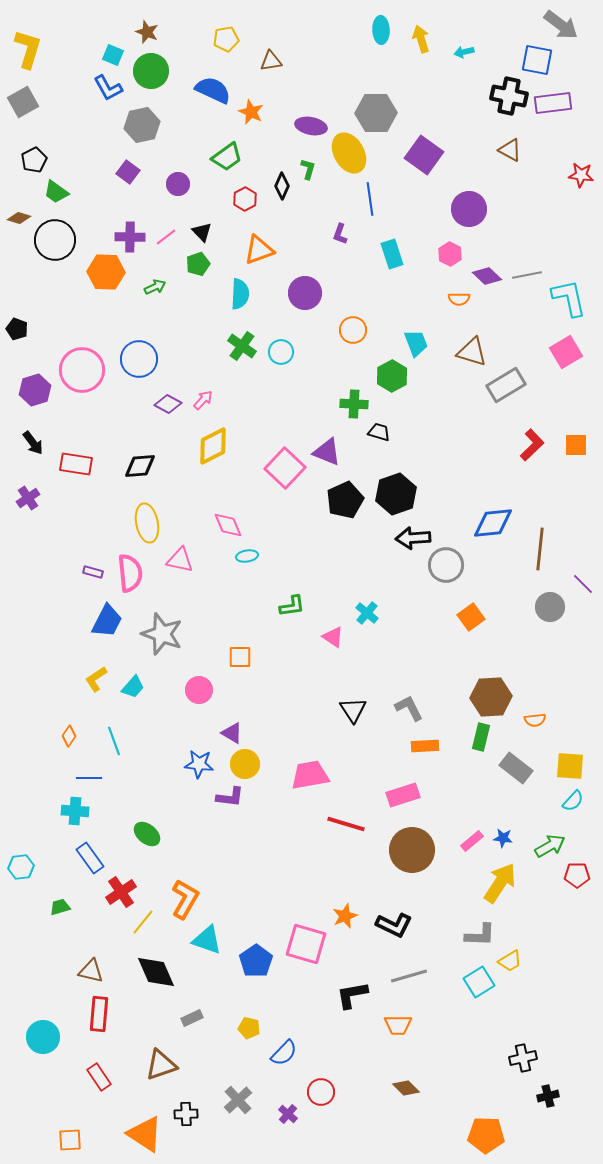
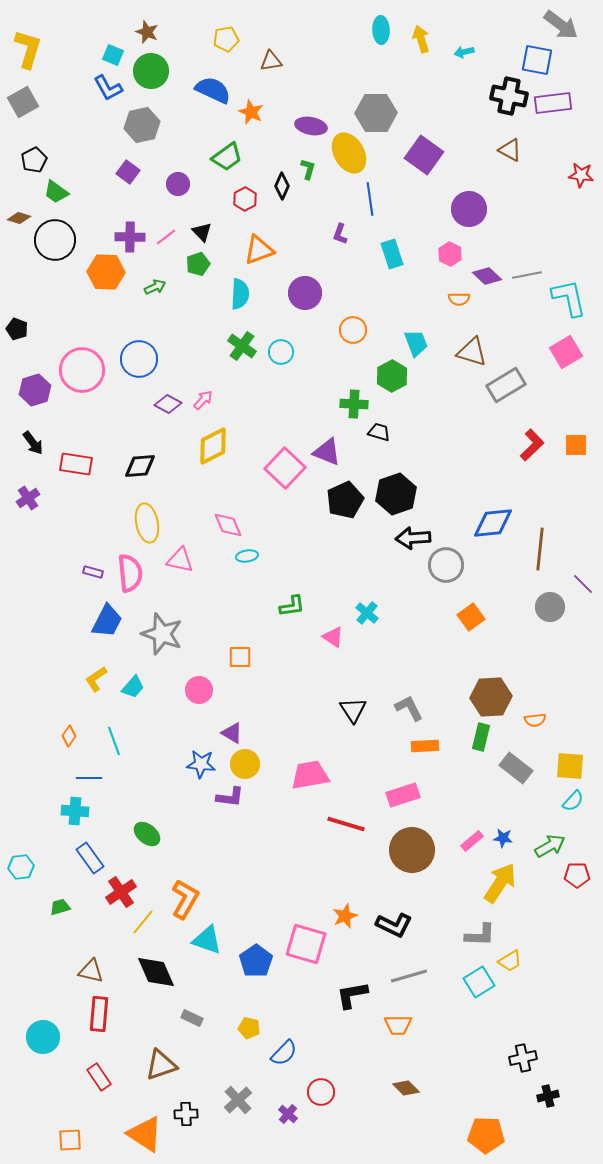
blue star at (199, 764): moved 2 px right
gray rectangle at (192, 1018): rotated 50 degrees clockwise
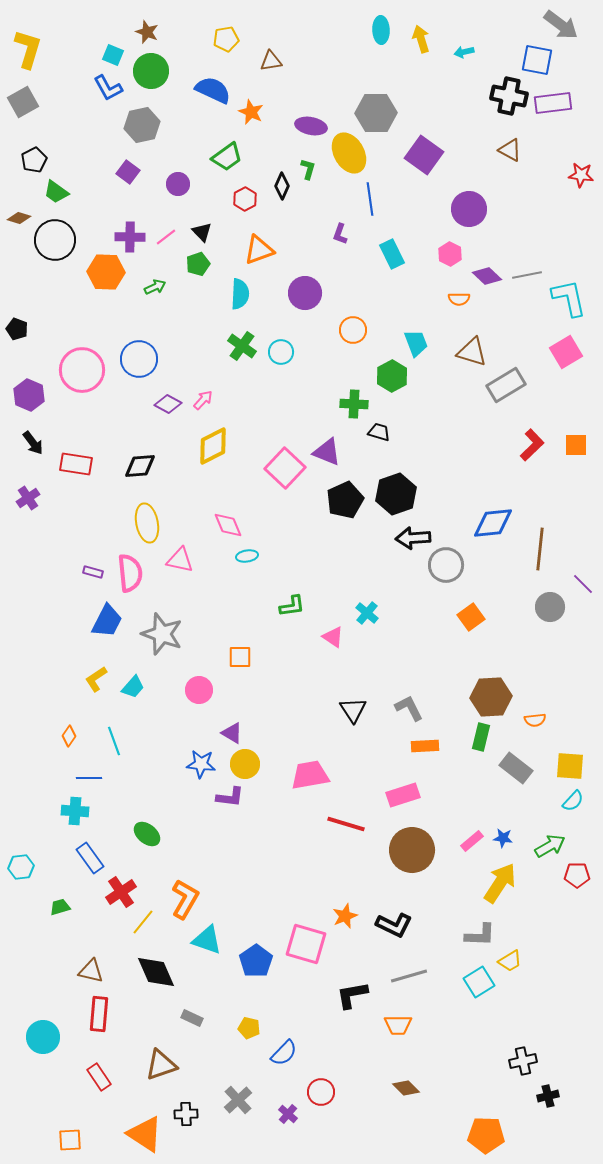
cyan rectangle at (392, 254): rotated 8 degrees counterclockwise
purple hexagon at (35, 390): moved 6 px left, 5 px down; rotated 20 degrees counterclockwise
black cross at (523, 1058): moved 3 px down
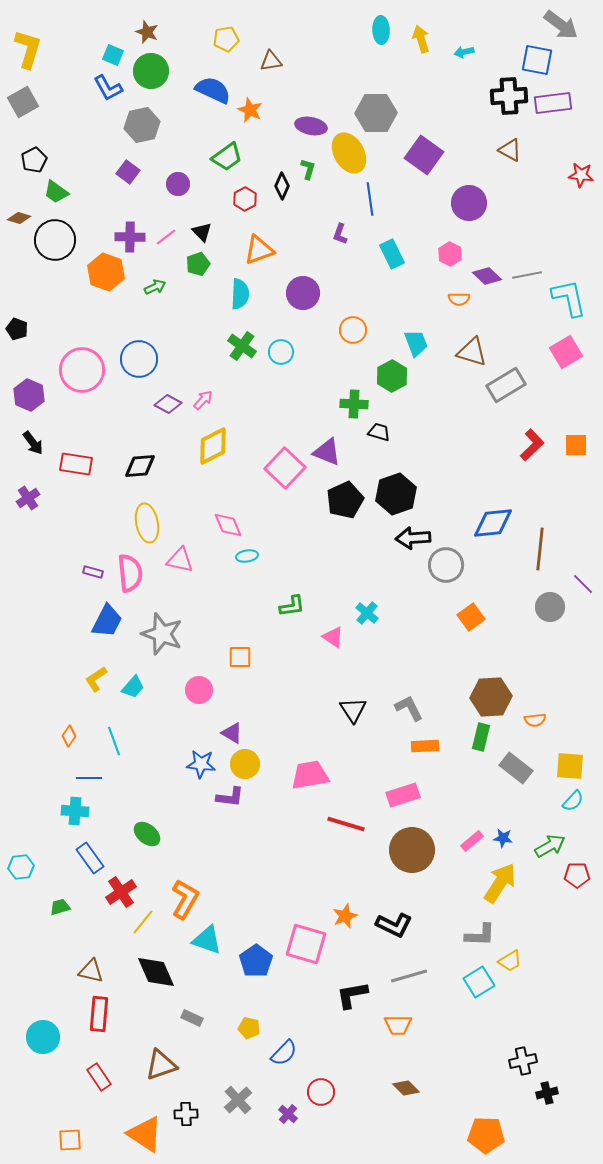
black cross at (509, 96): rotated 15 degrees counterclockwise
orange star at (251, 112): moved 1 px left, 2 px up
purple circle at (469, 209): moved 6 px up
orange hexagon at (106, 272): rotated 18 degrees clockwise
purple circle at (305, 293): moved 2 px left
black cross at (548, 1096): moved 1 px left, 3 px up
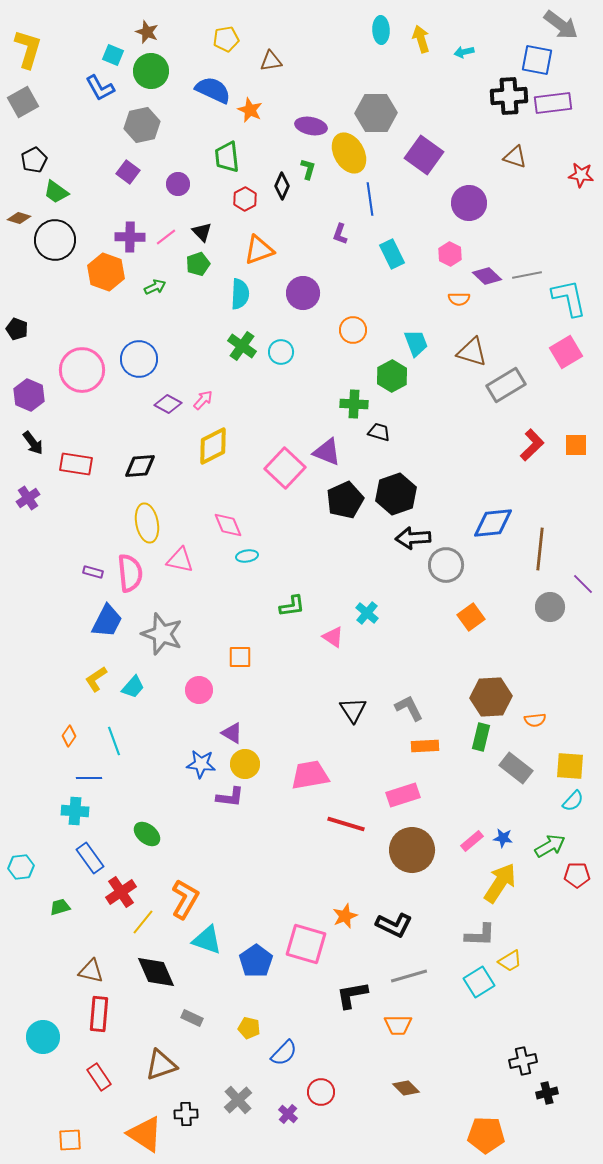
blue L-shape at (108, 88): moved 8 px left
brown triangle at (510, 150): moved 5 px right, 7 px down; rotated 10 degrees counterclockwise
green trapezoid at (227, 157): rotated 120 degrees clockwise
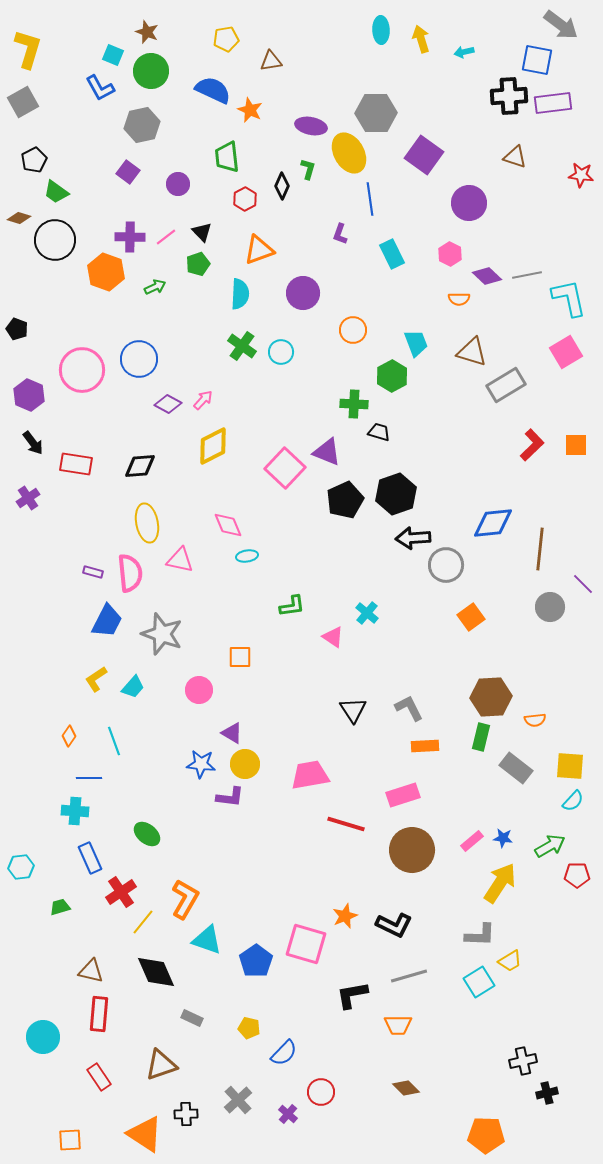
blue rectangle at (90, 858): rotated 12 degrees clockwise
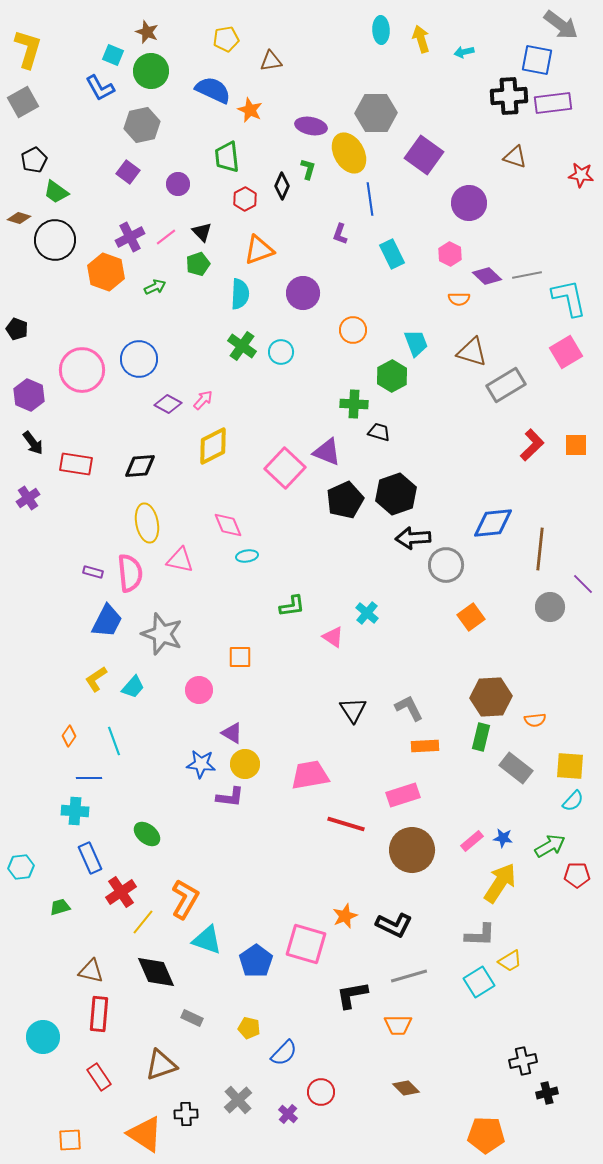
purple cross at (130, 237): rotated 28 degrees counterclockwise
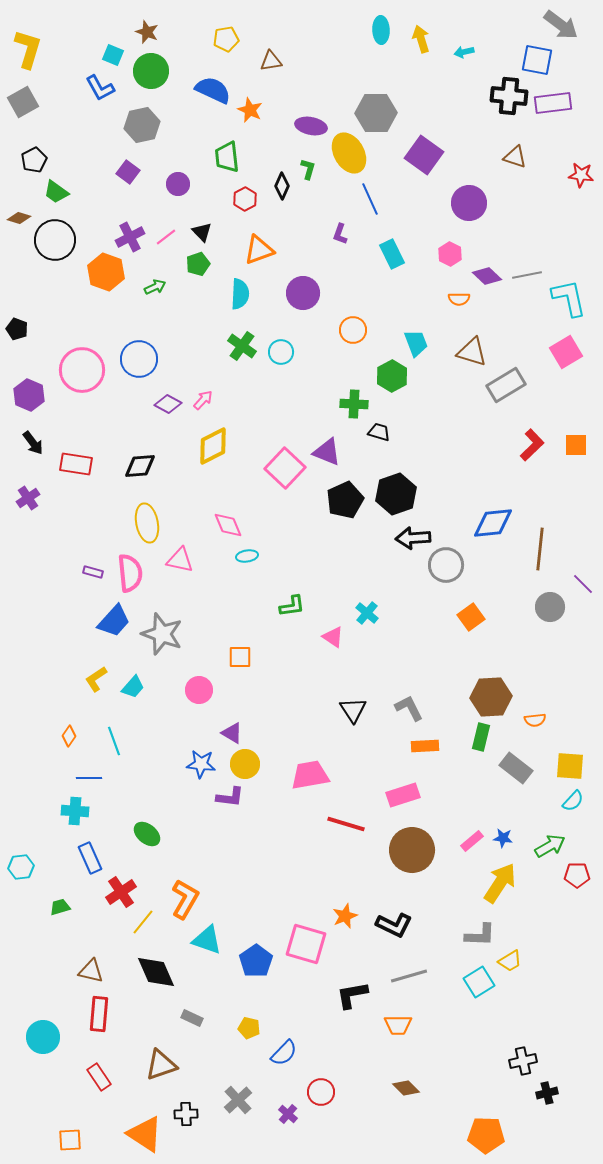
black cross at (509, 96): rotated 9 degrees clockwise
blue line at (370, 199): rotated 16 degrees counterclockwise
blue trapezoid at (107, 621): moved 7 px right; rotated 15 degrees clockwise
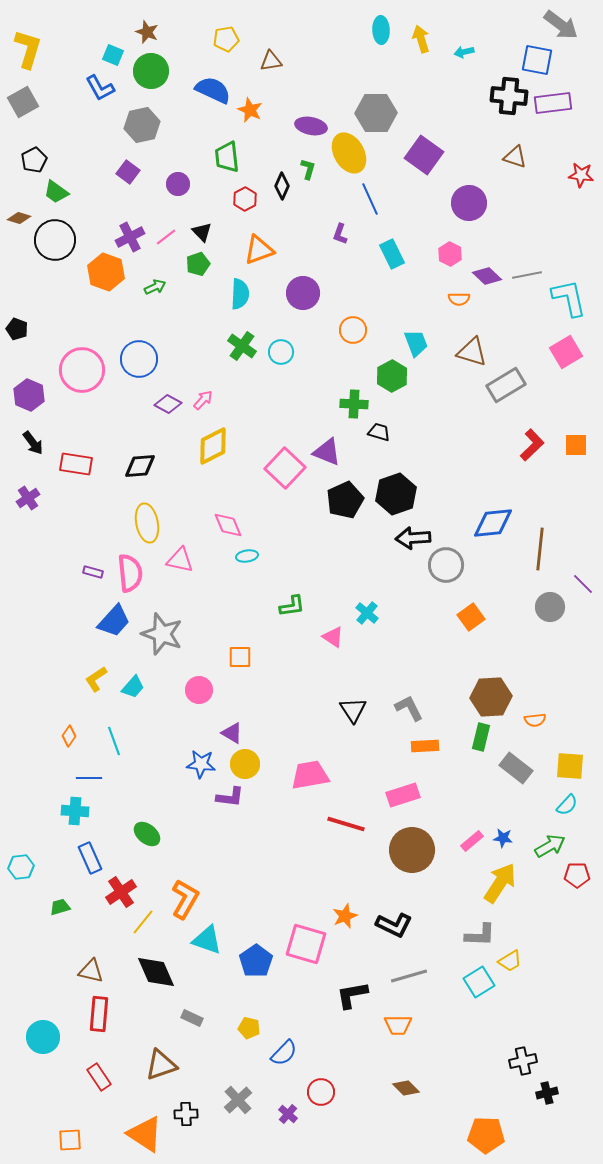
cyan semicircle at (573, 801): moved 6 px left, 4 px down
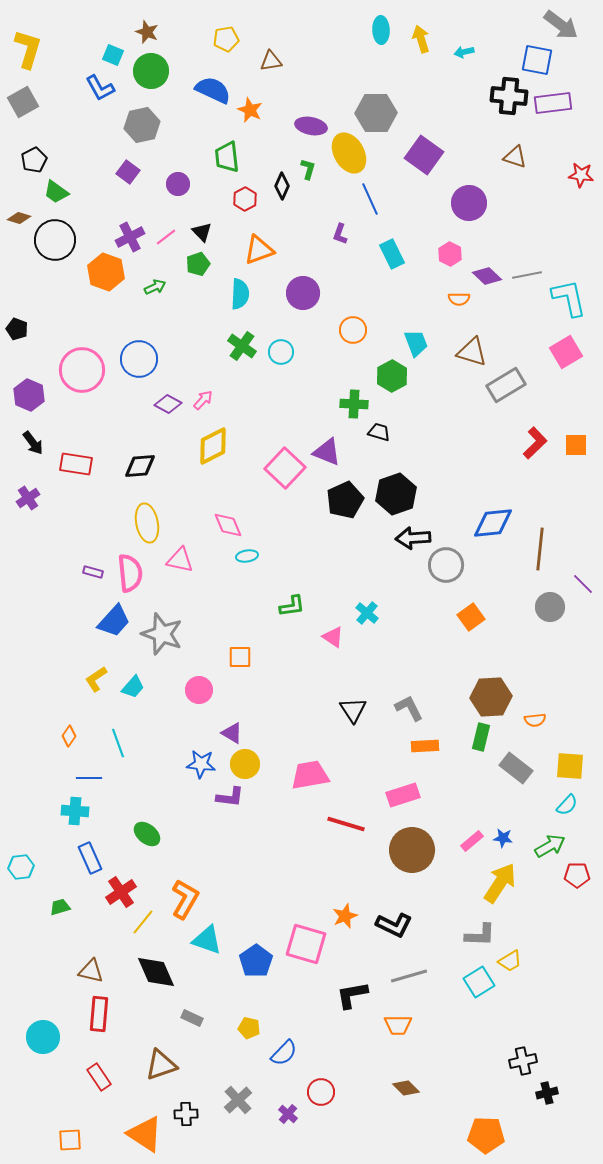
red L-shape at (532, 445): moved 3 px right, 2 px up
cyan line at (114, 741): moved 4 px right, 2 px down
